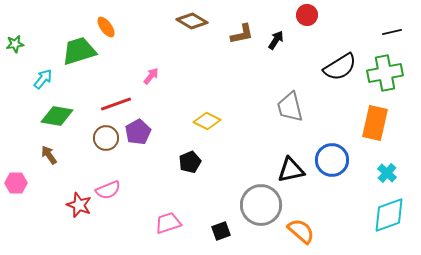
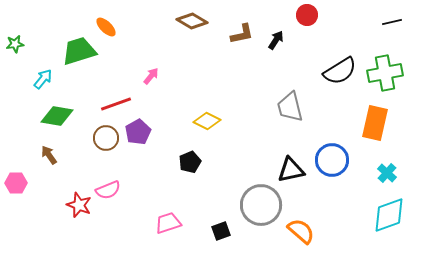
orange ellipse: rotated 10 degrees counterclockwise
black line: moved 10 px up
black semicircle: moved 4 px down
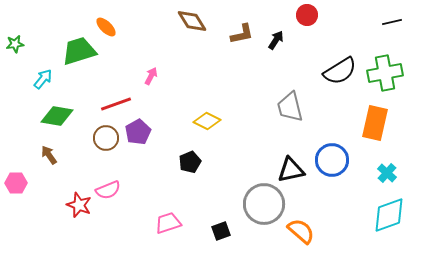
brown diamond: rotated 28 degrees clockwise
pink arrow: rotated 12 degrees counterclockwise
gray circle: moved 3 px right, 1 px up
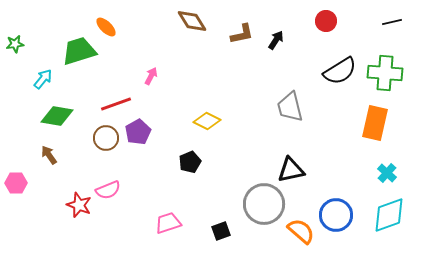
red circle: moved 19 px right, 6 px down
green cross: rotated 16 degrees clockwise
blue circle: moved 4 px right, 55 px down
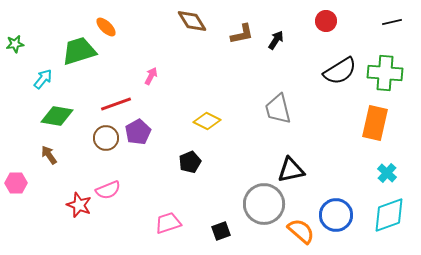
gray trapezoid: moved 12 px left, 2 px down
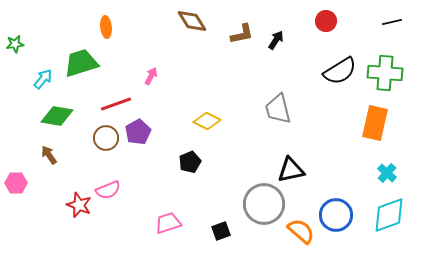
orange ellipse: rotated 40 degrees clockwise
green trapezoid: moved 2 px right, 12 px down
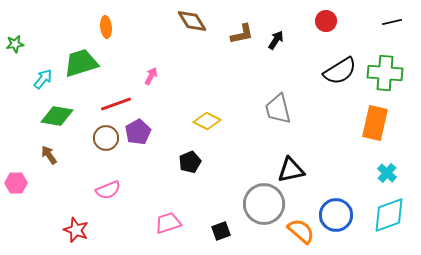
red star: moved 3 px left, 25 px down
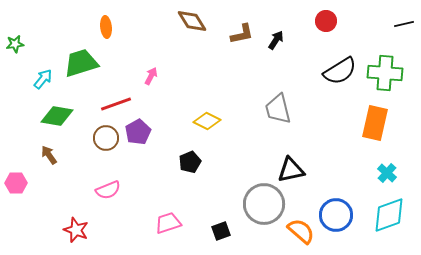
black line: moved 12 px right, 2 px down
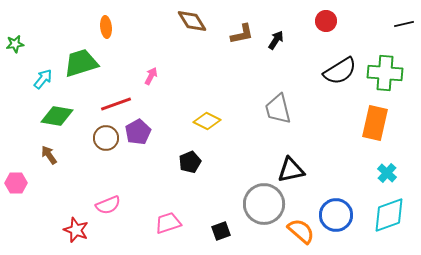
pink semicircle: moved 15 px down
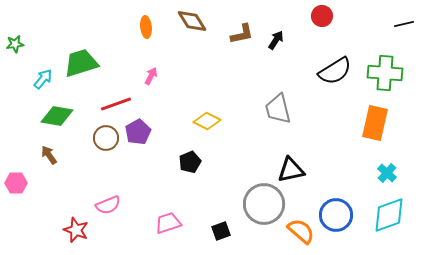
red circle: moved 4 px left, 5 px up
orange ellipse: moved 40 px right
black semicircle: moved 5 px left
